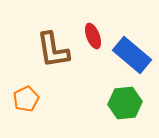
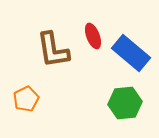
blue rectangle: moved 1 px left, 2 px up
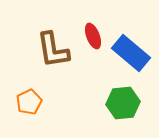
orange pentagon: moved 3 px right, 3 px down
green hexagon: moved 2 px left
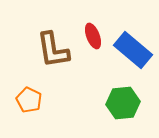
blue rectangle: moved 2 px right, 3 px up
orange pentagon: moved 2 px up; rotated 20 degrees counterclockwise
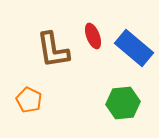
blue rectangle: moved 1 px right, 2 px up
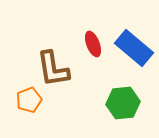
red ellipse: moved 8 px down
brown L-shape: moved 19 px down
orange pentagon: rotated 25 degrees clockwise
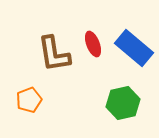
brown L-shape: moved 1 px right, 15 px up
green hexagon: rotated 8 degrees counterclockwise
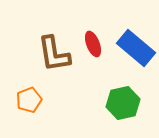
blue rectangle: moved 2 px right
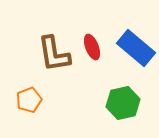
red ellipse: moved 1 px left, 3 px down
